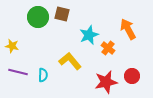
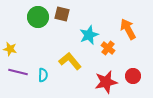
yellow star: moved 2 px left, 3 px down
red circle: moved 1 px right
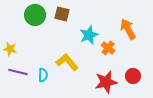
green circle: moved 3 px left, 2 px up
yellow L-shape: moved 3 px left, 1 px down
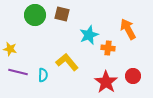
orange cross: rotated 32 degrees counterclockwise
red star: rotated 25 degrees counterclockwise
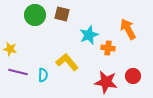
red star: rotated 25 degrees counterclockwise
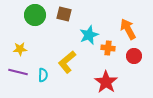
brown square: moved 2 px right
yellow star: moved 10 px right; rotated 16 degrees counterclockwise
yellow L-shape: rotated 90 degrees counterclockwise
red circle: moved 1 px right, 20 px up
red star: rotated 25 degrees clockwise
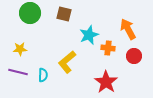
green circle: moved 5 px left, 2 px up
